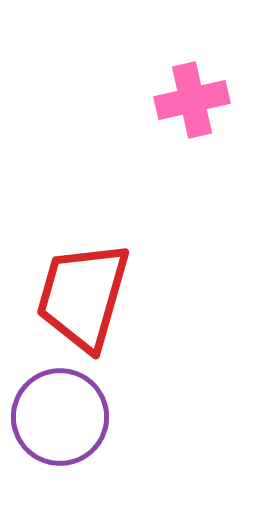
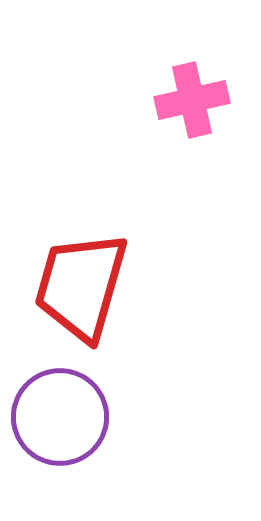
red trapezoid: moved 2 px left, 10 px up
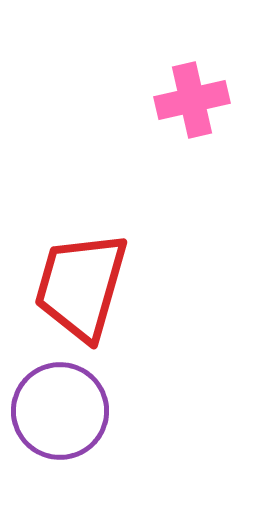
purple circle: moved 6 px up
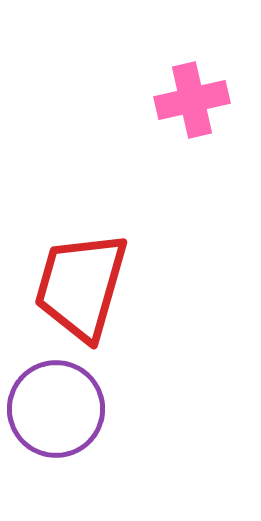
purple circle: moved 4 px left, 2 px up
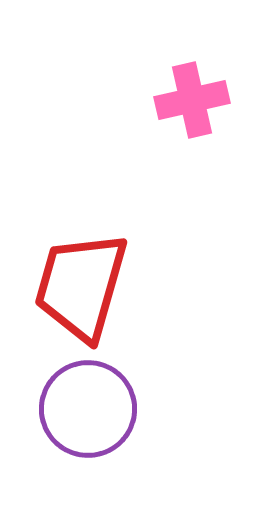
purple circle: moved 32 px right
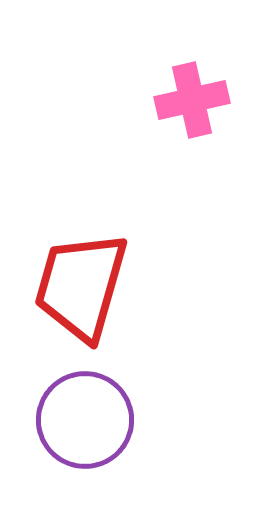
purple circle: moved 3 px left, 11 px down
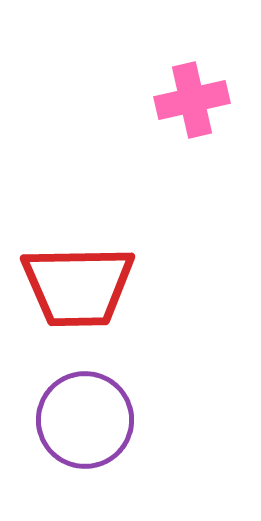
red trapezoid: moved 3 px left; rotated 107 degrees counterclockwise
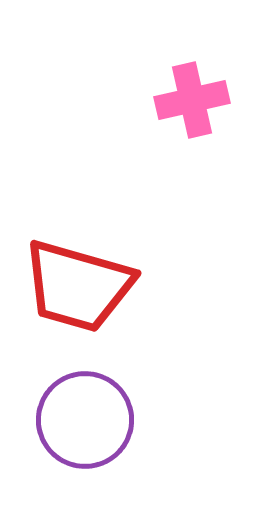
red trapezoid: rotated 17 degrees clockwise
